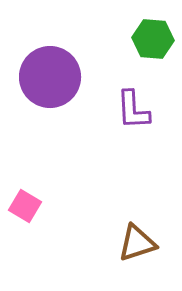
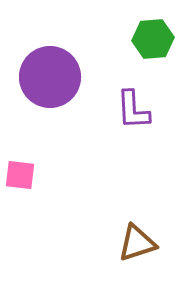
green hexagon: rotated 9 degrees counterclockwise
pink square: moved 5 px left, 31 px up; rotated 24 degrees counterclockwise
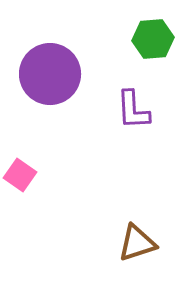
purple circle: moved 3 px up
pink square: rotated 28 degrees clockwise
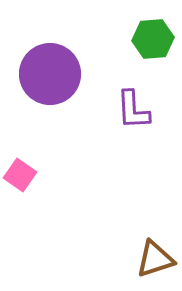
brown triangle: moved 18 px right, 16 px down
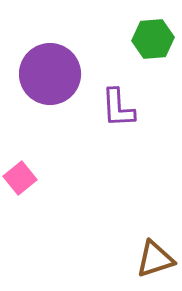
purple L-shape: moved 15 px left, 2 px up
pink square: moved 3 px down; rotated 16 degrees clockwise
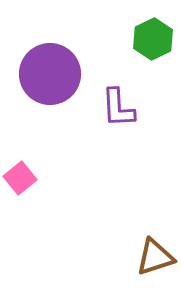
green hexagon: rotated 21 degrees counterclockwise
brown triangle: moved 2 px up
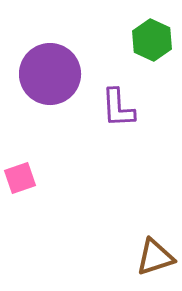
green hexagon: moved 1 px left, 1 px down; rotated 9 degrees counterclockwise
pink square: rotated 20 degrees clockwise
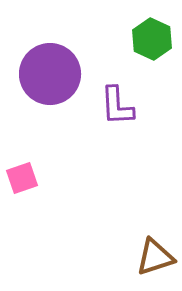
green hexagon: moved 1 px up
purple L-shape: moved 1 px left, 2 px up
pink square: moved 2 px right
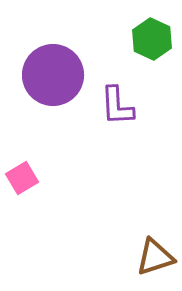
purple circle: moved 3 px right, 1 px down
pink square: rotated 12 degrees counterclockwise
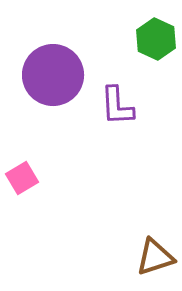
green hexagon: moved 4 px right
